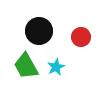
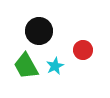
red circle: moved 2 px right, 13 px down
cyan star: moved 1 px left, 1 px up
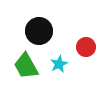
red circle: moved 3 px right, 3 px up
cyan star: moved 4 px right, 2 px up
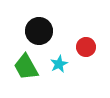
green trapezoid: moved 1 px down
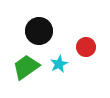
green trapezoid: rotated 84 degrees clockwise
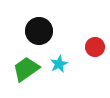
red circle: moved 9 px right
green trapezoid: moved 2 px down
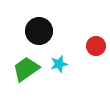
red circle: moved 1 px right, 1 px up
cyan star: rotated 12 degrees clockwise
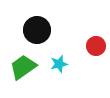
black circle: moved 2 px left, 1 px up
green trapezoid: moved 3 px left, 2 px up
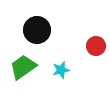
cyan star: moved 2 px right, 6 px down
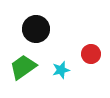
black circle: moved 1 px left, 1 px up
red circle: moved 5 px left, 8 px down
